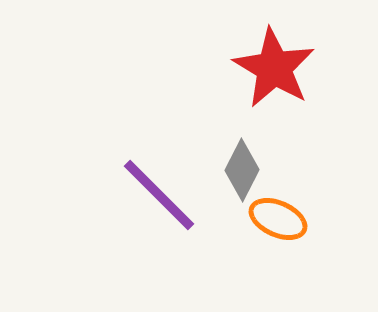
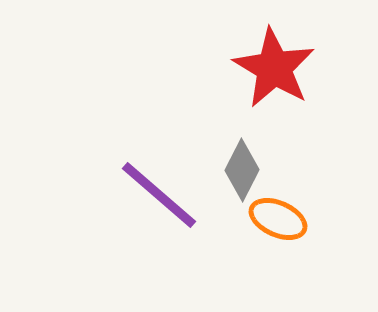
purple line: rotated 4 degrees counterclockwise
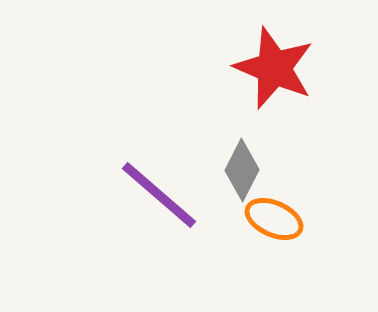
red star: rotated 8 degrees counterclockwise
orange ellipse: moved 4 px left
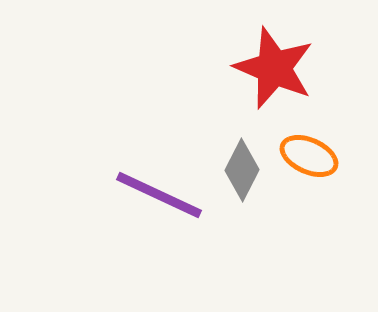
purple line: rotated 16 degrees counterclockwise
orange ellipse: moved 35 px right, 63 px up
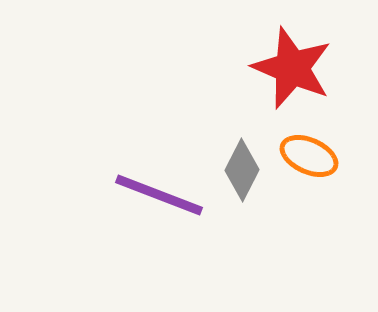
red star: moved 18 px right
purple line: rotated 4 degrees counterclockwise
